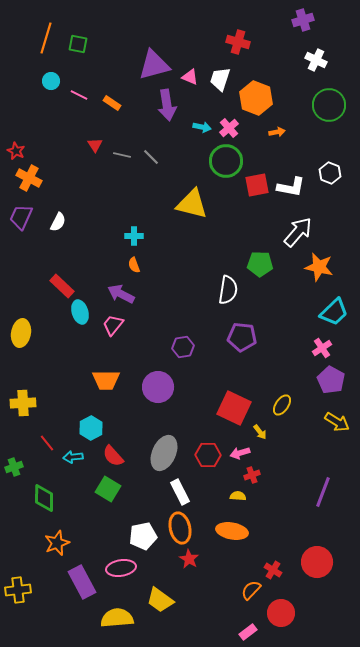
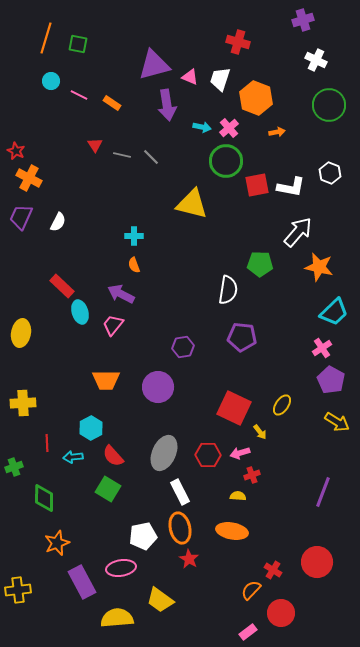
red line at (47, 443): rotated 36 degrees clockwise
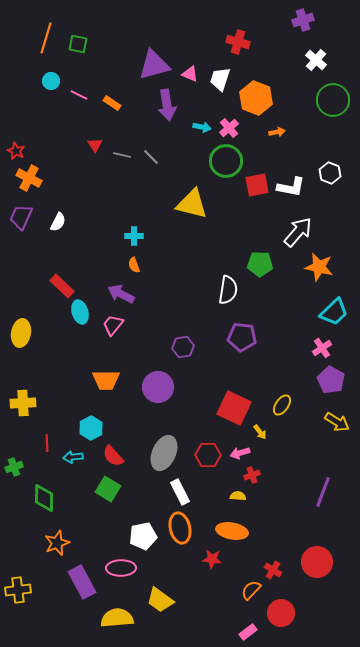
white cross at (316, 60): rotated 15 degrees clockwise
pink triangle at (190, 77): moved 3 px up
green circle at (329, 105): moved 4 px right, 5 px up
red star at (189, 559): moved 23 px right; rotated 24 degrees counterclockwise
pink ellipse at (121, 568): rotated 8 degrees clockwise
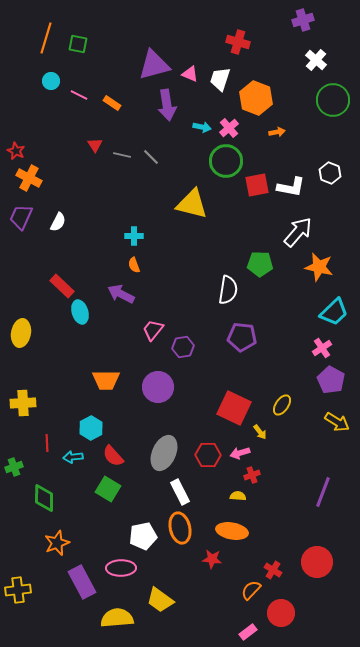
pink trapezoid at (113, 325): moved 40 px right, 5 px down
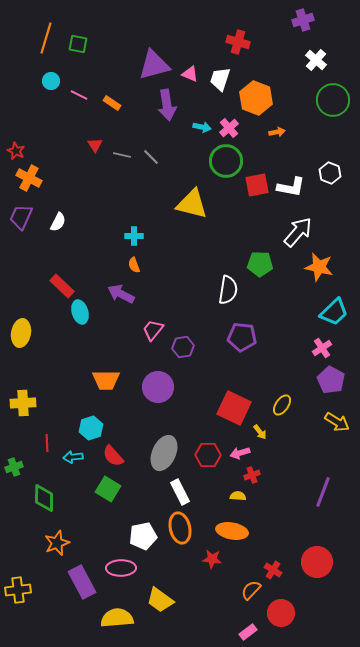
cyan hexagon at (91, 428): rotated 10 degrees clockwise
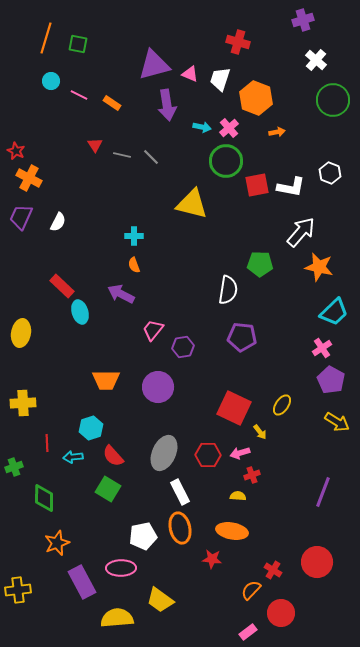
white arrow at (298, 232): moved 3 px right
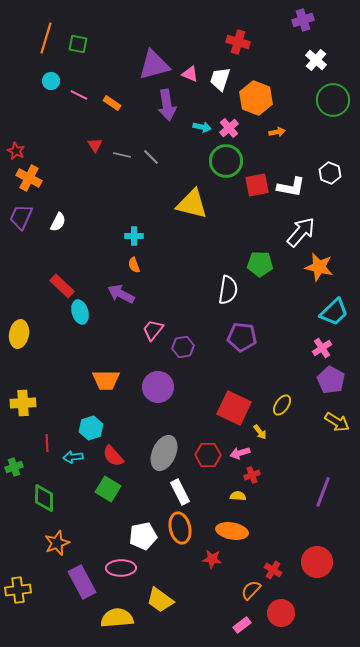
yellow ellipse at (21, 333): moved 2 px left, 1 px down
pink rectangle at (248, 632): moved 6 px left, 7 px up
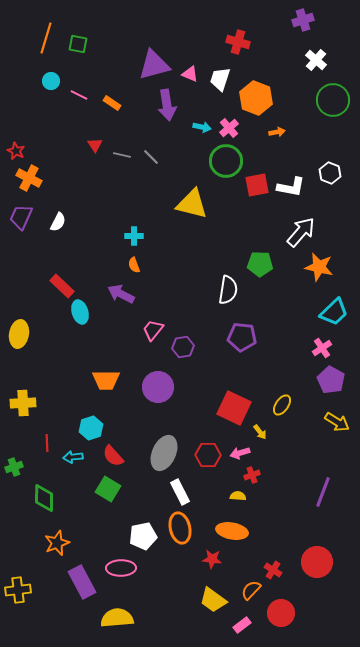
yellow trapezoid at (160, 600): moved 53 px right
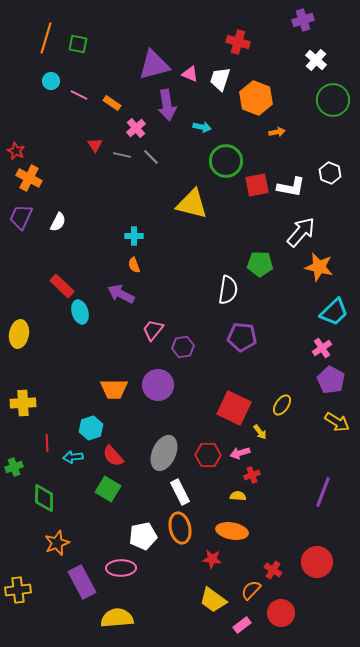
pink cross at (229, 128): moved 93 px left
orange trapezoid at (106, 380): moved 8 px right, 9 px down
purple circle at (158, 387): moved 2 px up
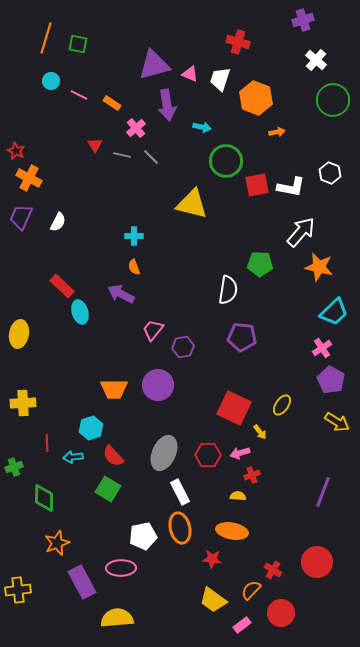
orange semicircle at (134, 265): moved 2 px down
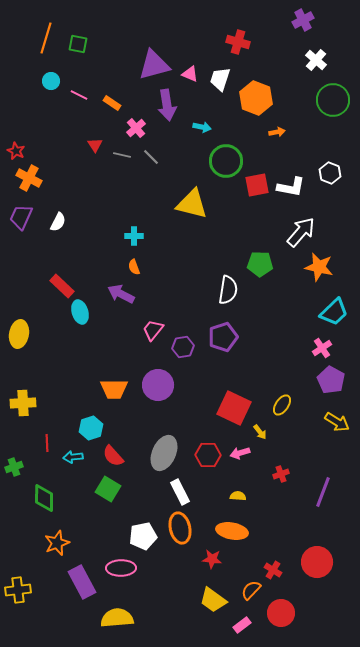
purple cross at (303, 20): rotated 10 degrees counterclockwise
purple pentagon at (242, 337): moved 19 px left; rotated 24 degrees counterclockwise
red cross at (252, 475): moved 29 px right, 1 px up
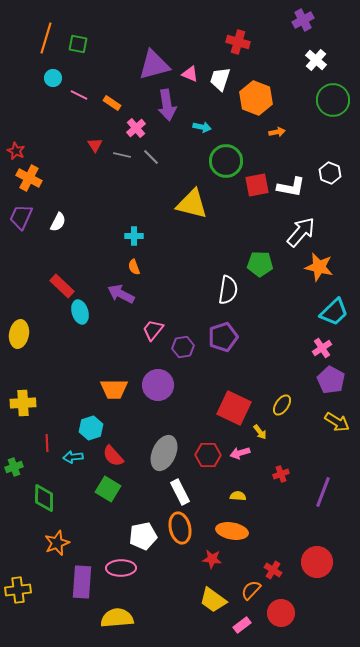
cyan circle at (51, 81): moved 2 px right, 3 px up
purple rectangle at (82, 582): rotated 32 degrees clockwise
